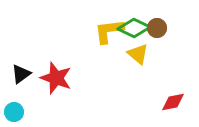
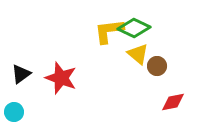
brown circle: moved 38 px down
red star: moved 5 px right
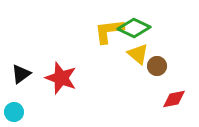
red diamond: moved 1 px right, 3 px up
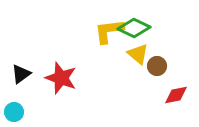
red diamond: moved 2 px right, 4 px up
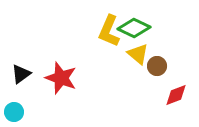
yellow L-shape: rotated 60 degrees counterclockwise
red diamond: rotated 10 degrees counterclockwise
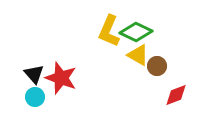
green diamond: moved 2 px right, 4 px down
yellow triangle: moved 1 px down; rotated 10 degrees counterclockwise
black triangle: moved 13 px right; rotated 35 degrees counterclockwise
cyan circle: moved 21 px right, 15 px up
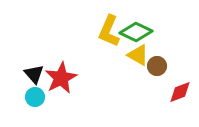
red star: rotated 24 degrees clockwise
red diamond: moved 4 px right, 3 px up
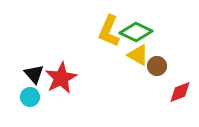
cyan circle: moved 5 px left
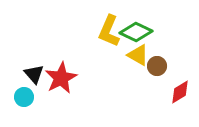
red diamond: rotated 10 degrees counterclockwise
cyan circle: moved 6 px left
